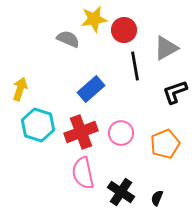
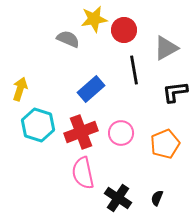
black line: moved 1 px left, 4 px down
black L-shape: rotated 12 degrees clockwise
black cross: moved 3 px left, 6 px down
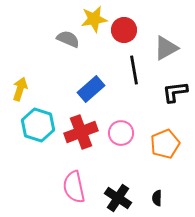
pink semicircle: moved 9 px left, 14 px down
black semicircle: rotated 21 degrees counterclockwise
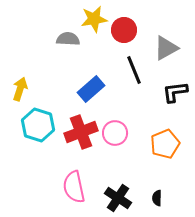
gray semicircle: rotated 20 degrees counterclockwise
black line: rotated 12 degrees counterclockwise
pink circle: moved 6 px left
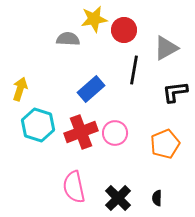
black line: rotated 32 degrees clockwise
black cross: rotated 12 degrees clockwise
